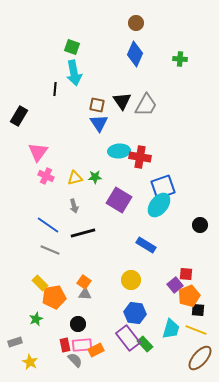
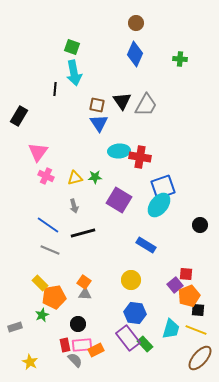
green star at (36, 319): moved 6 px right, 4 px up
gray rectangle at (15, 342): moved 15 px up
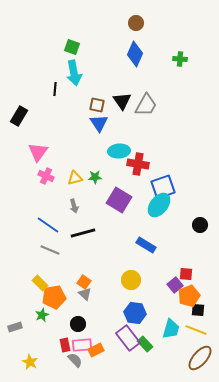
red cross at (140, 157): moved 2 px left, 7 px down
gray triangle at (85, 294): rotated 40 degrees clockwise
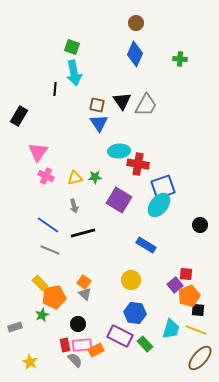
purple rectangle at (128, 338): moved 8 px left, 2 px up; rotated 25 degrees counterclockwise
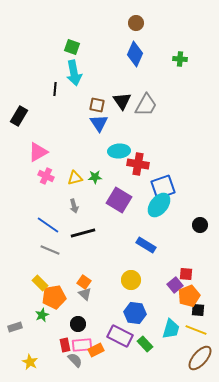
pink triangle at (38, 152): rotated 25 degrees clockwise
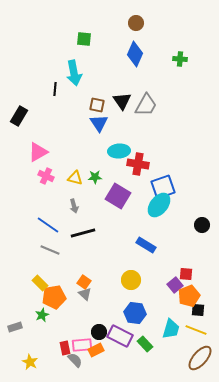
green square at (72, 47): moved 12 px right, 8 px up; rotated 14 degrees counterclockwise
yellow triangle at (75, 178): rotated 28 degrees clockwise
purple square at (119, 200): moved 1 px left, 4 px up
black circle at (200, 225): moved 2 px right
black circle at (78, 324): moved 21 px right, 8 px down
red rectangle at (65, 345): moved 3 px down
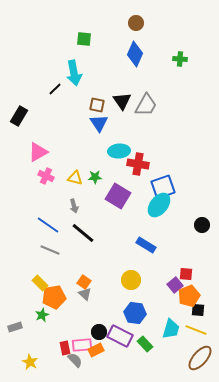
black line at (55, 89): rotated 40 degrees clockwise
black line at (83, 233): rotated 55 degrees clockwise
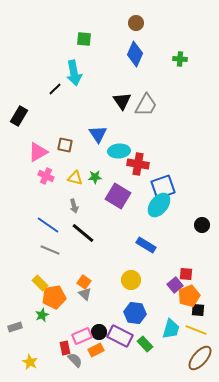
brown square at (97, 105): moved 32 px left, 40 px down
blue triangle at (99, 123): moved 1 px left, 11 px down
pink rectangle at (82, 345): moved 9 px up; rotated 18 degrees counterclockwise
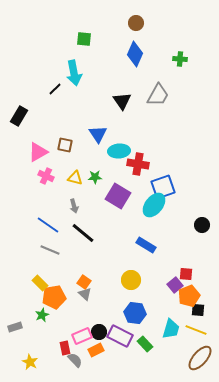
gray trapezoid at (146, 105): moved 12 px right, 10 px up
cyan ellipse at (159, 205): moved 5 px left
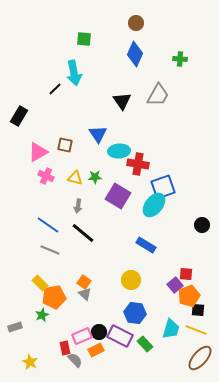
gray arrow at (74, 206): moved 4 px right; rotated 24 degrees clockwise
